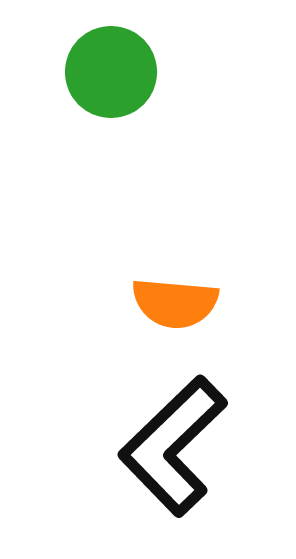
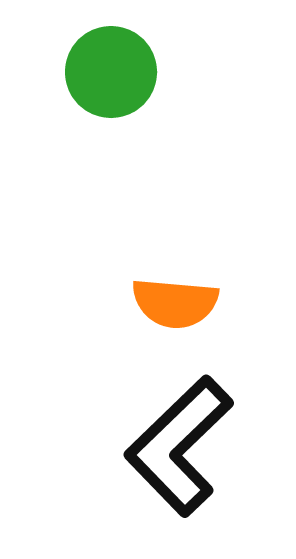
black L-shape: moved 6 px right
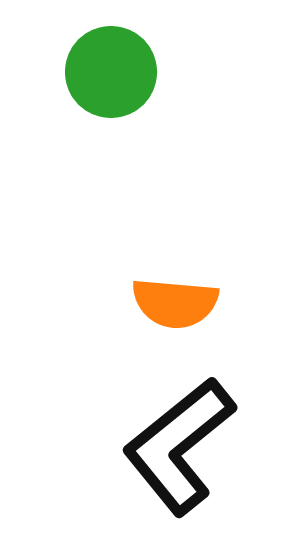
black L-shape: rotated 5 degrees clockwise
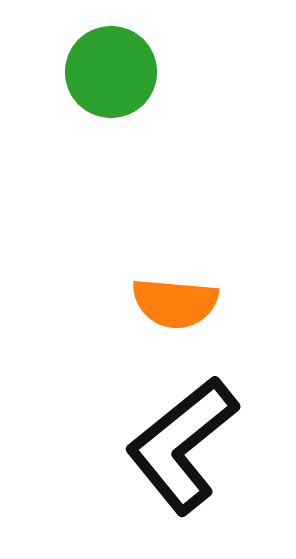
black L-shape: moved 3 px right, 1 px up
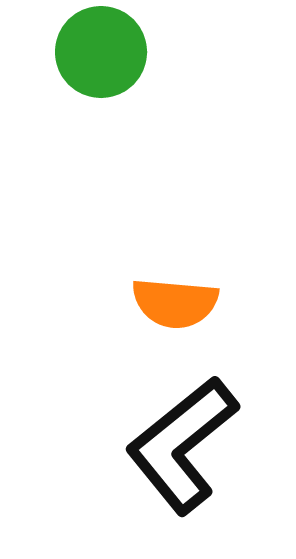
green circle: moved 10 px left, 20 px up
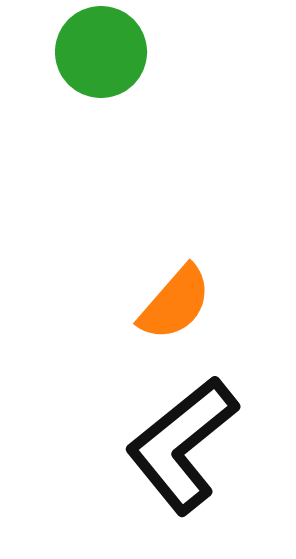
orange semicircle: rotated 54 degrees counterclockwise
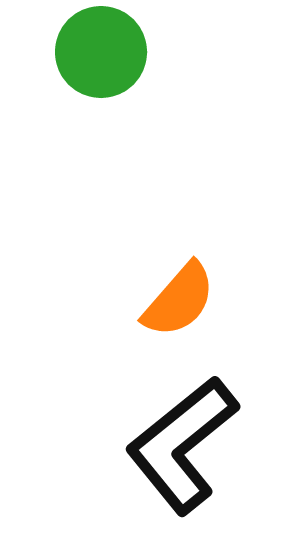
orange semicircle: moved 4 px right, 3 px up
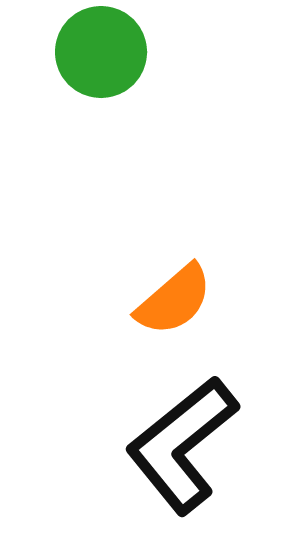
orange semicircle: moved 5 px left; rotated 8 degrees clockwise
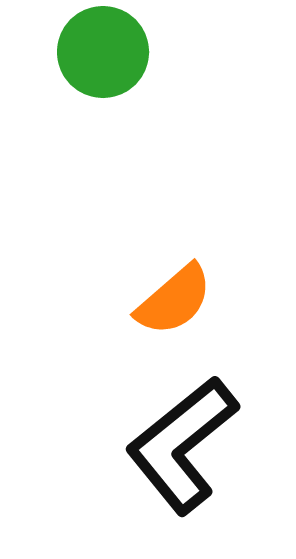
green circle: moved 2 px right
